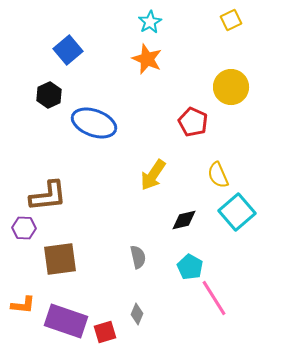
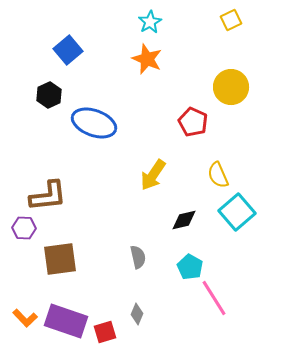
orange L-shape: moved 2 px right, 13 px down; rotated 40 degrees clockwise
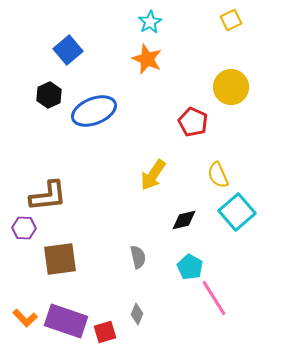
blue ellipse: moved 12 px up; rotated 42 degrees counterclockwise
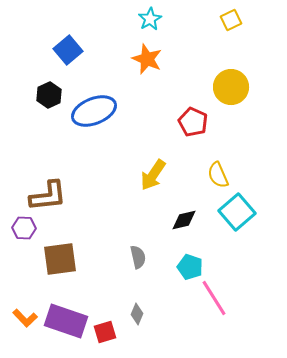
cyan star: moved 3 px up
cyan pentagon: rotated 10 degrees counterclockwise
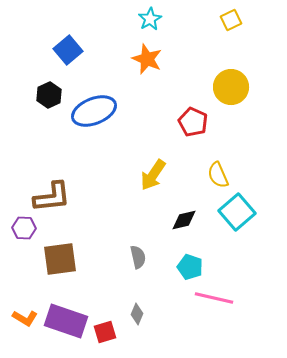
brown L-shape: moved 4 px right, 1 px down
pink line: rotated 45 degrees counterclockwise
orange L-shape: rotated 15 degrees counterclockwise
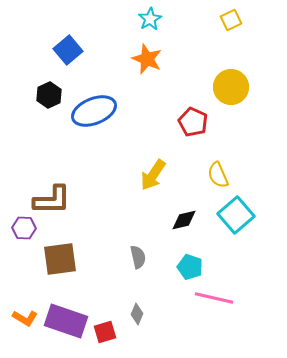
brown L-shape: moved 3 px down; rotated 6 degrees clockwise
cyan square: moved 1 px left, 3 px down
